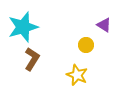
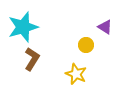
purple triangle: moved 1 px right, 2 px down
yellow star: moved 1 px left, 1 px up
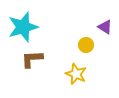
brown L-shape: rotated 125 degrees counterclockwise
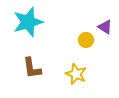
cyan star: moved 5 px right, 5 px up
yellow circle: moved 5 px up
brown L-shape: moved 9 px down; rotated 95 degrees counterclockwise
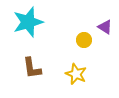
yellow circle: moved 2 px left
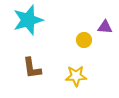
cyan star: moved 2 px up
purple triangle: rotated 28 degrees counterclockwise
yellow star: moved 2 px down; rotated 25 degrees counterclockwise
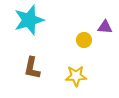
cyan star: moved 1 px right
brown L-shape: rotated 20 degrees clockwise
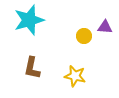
yellow circle: moved 4 px up
yellow star: moved 1 px left; rotated 15 degrees clockwise
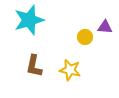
yellow circle: moved 1 px right, 1 px down
brown L-shape: moved 2 px right, 2 px up
yellow star: moved 5 px left, 6 px up
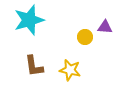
brown L-shape: rotated 20 degrees counterclockwise
